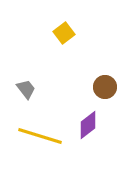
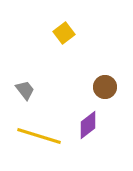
gray trapezoid: moved 1 px left, 1 px down
yellow line: moved 1 px left
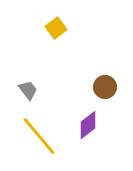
yellow square: moved 8 px left, 5 px up
gray trapezoid: moved 3 px right
yellow line: rotated 33 degrees clockwise
